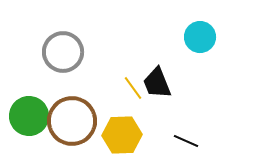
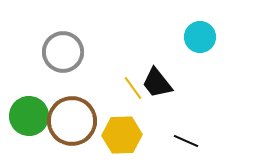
black trapezoid: rotated 16 degrees counterclockwise
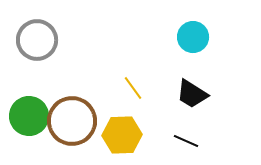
cyan circle: moved 7 px left
gray circle: moved 26 px left, 12 px up
black trapezoid: moved 35 px right, 11 px down; rotated 20 degrees counterclockwise
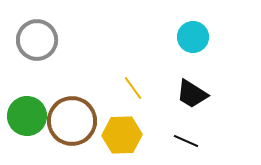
green circle: moved 2 px left
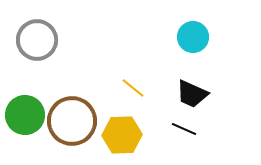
yellow line: rotated 15 degrees counterclockwise
black trapezoid: rotated 8 degrees counterclockwise
green circle: moved 2 px left, 1 px up
black line: moved 2 px left, 12 px up
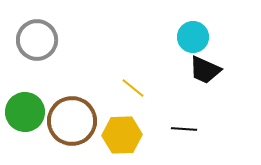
black trapezoid: moved 13 px right, 24 px up
green circle: moved 3 px up
black line: rotated 20 degrees counterclockwise
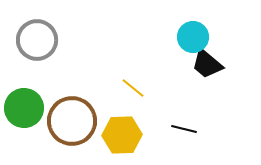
black trapezoid: moved 2 px right, 6 px up; rotated 16 degrees clockwise
green circle: moved 1 px left, 4 px up
black line: rotated 10 degrees clockwise
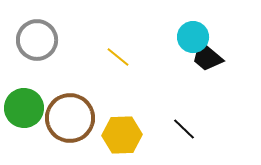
black trapezoid: moved 7 px up
yellow line: moved 15 px left, 31 px up
brown circle: moved 2 px left, 3 px up
black line: rotated 30 degrees clockwise
